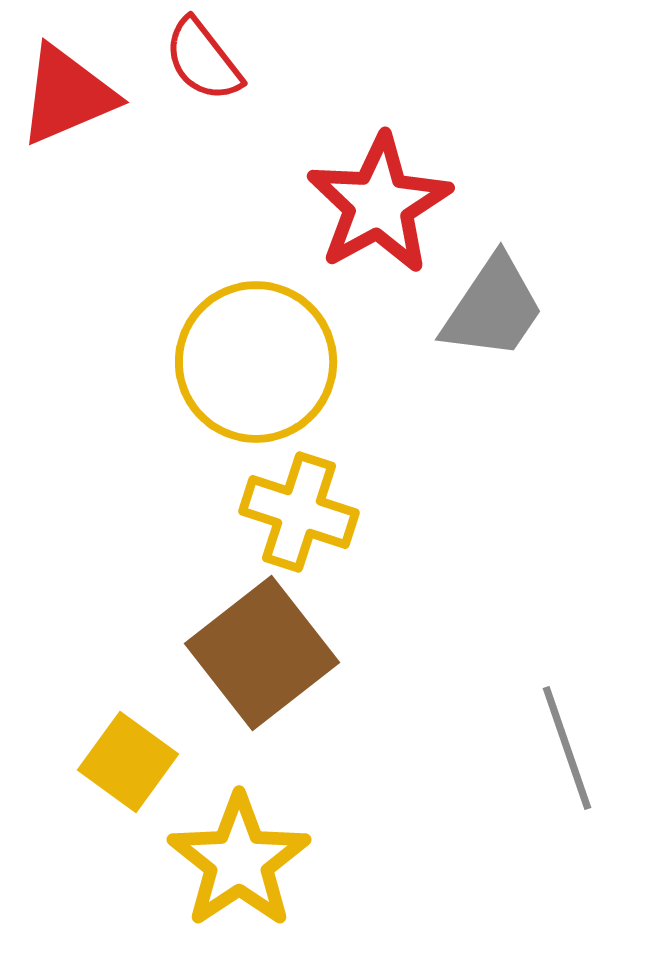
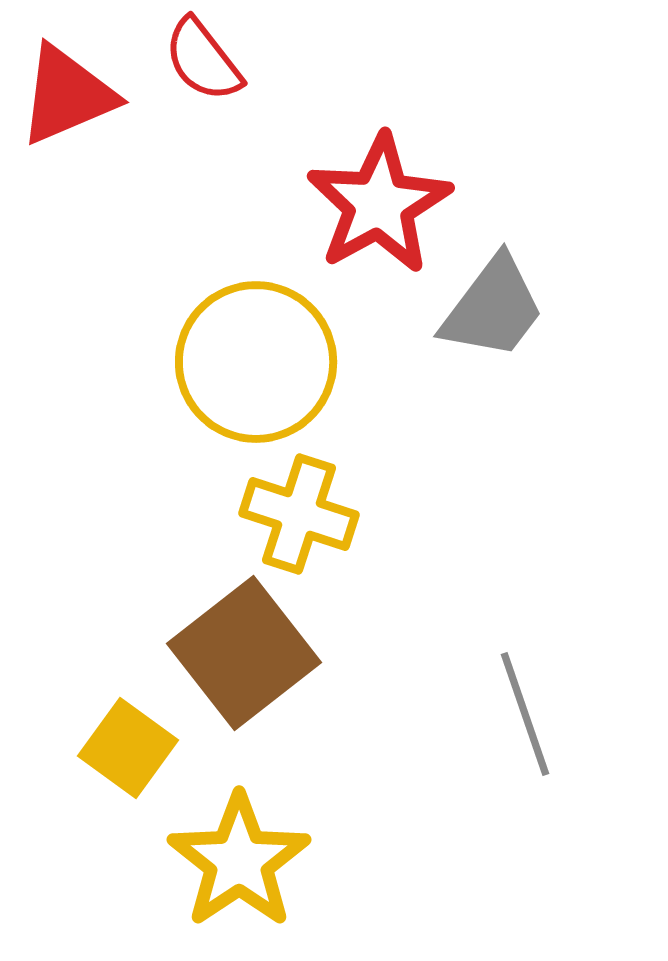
gray trapezoid: rotated 3 degrees clockwise
yellow cross: moved 2 px down
brown square: moved 18 px left
gray line: moved 42 px left, 34 px up
yellow square: moved 14 px up
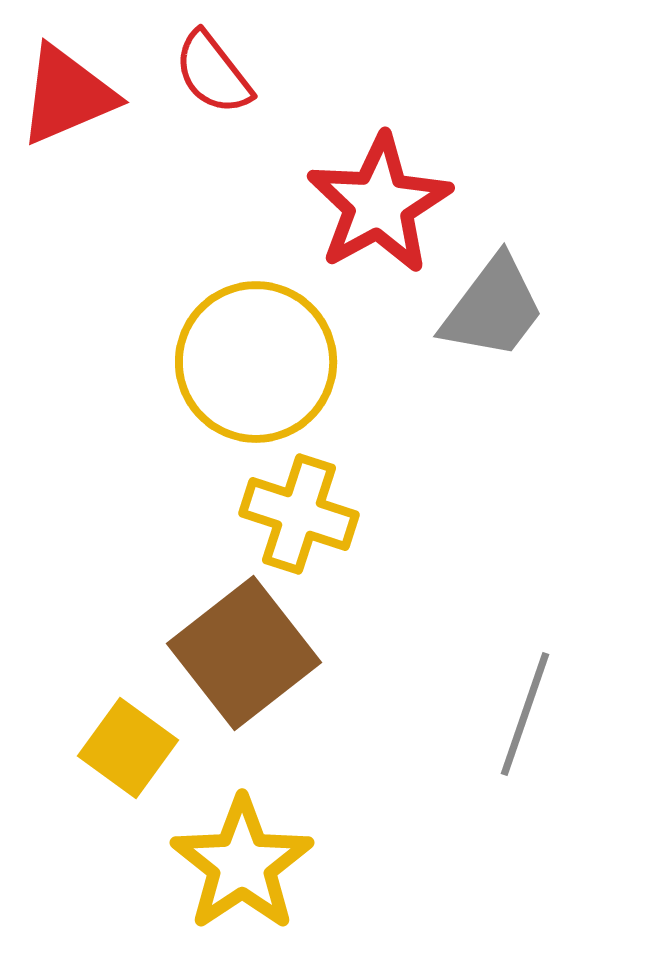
red semicircle: moved 10 px right, 13 px down
gray line: rotated 38 degrees clockwise
yellow star: moved 3 px right, 3 px down
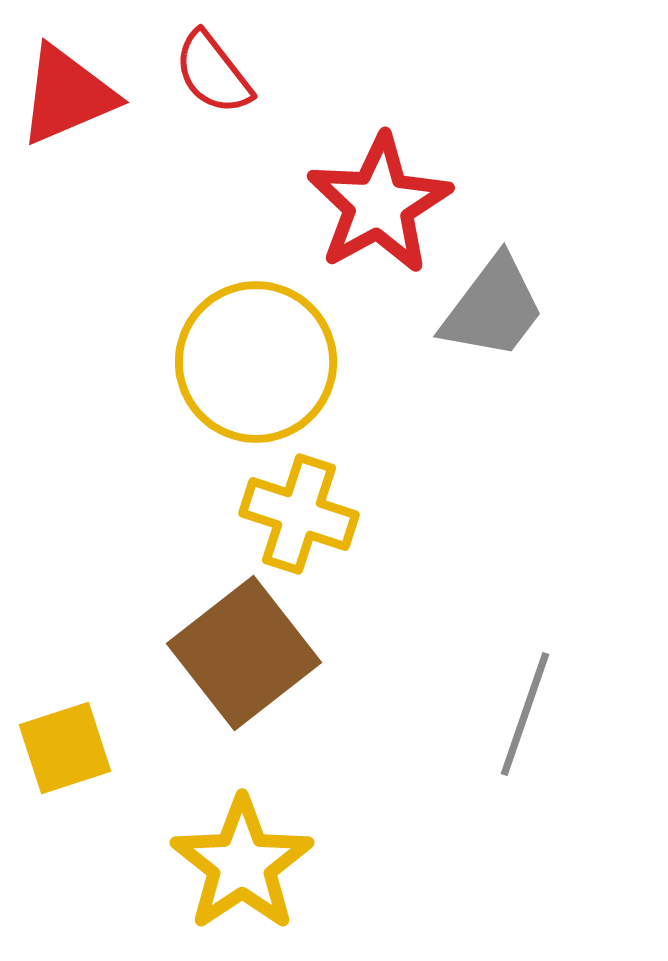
yellow square: moved 63 px left; rotated 36 degrees clockwise
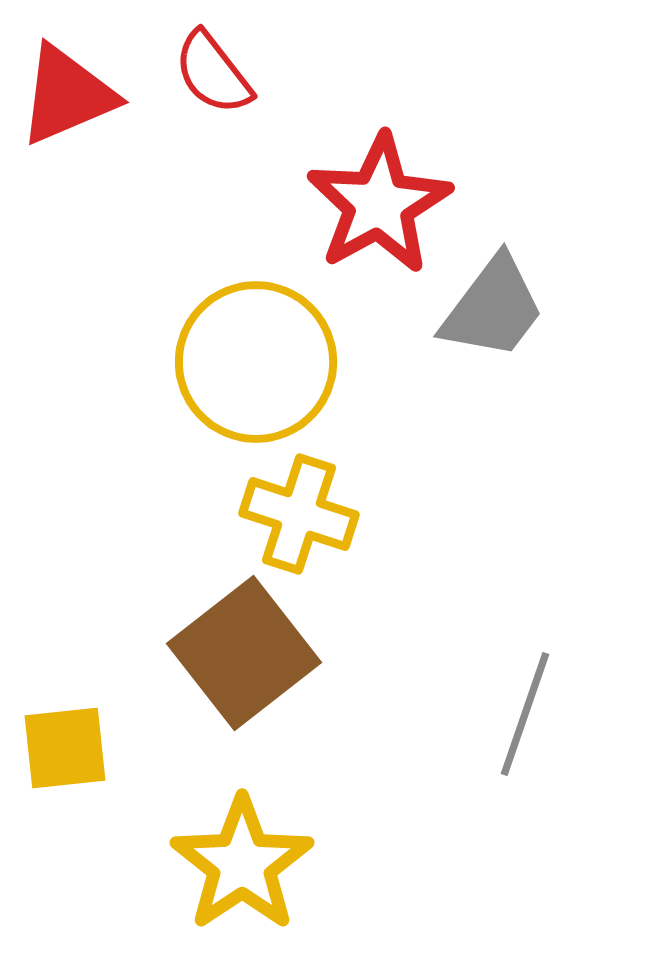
yellow square: rotated 12 degrees clockwise
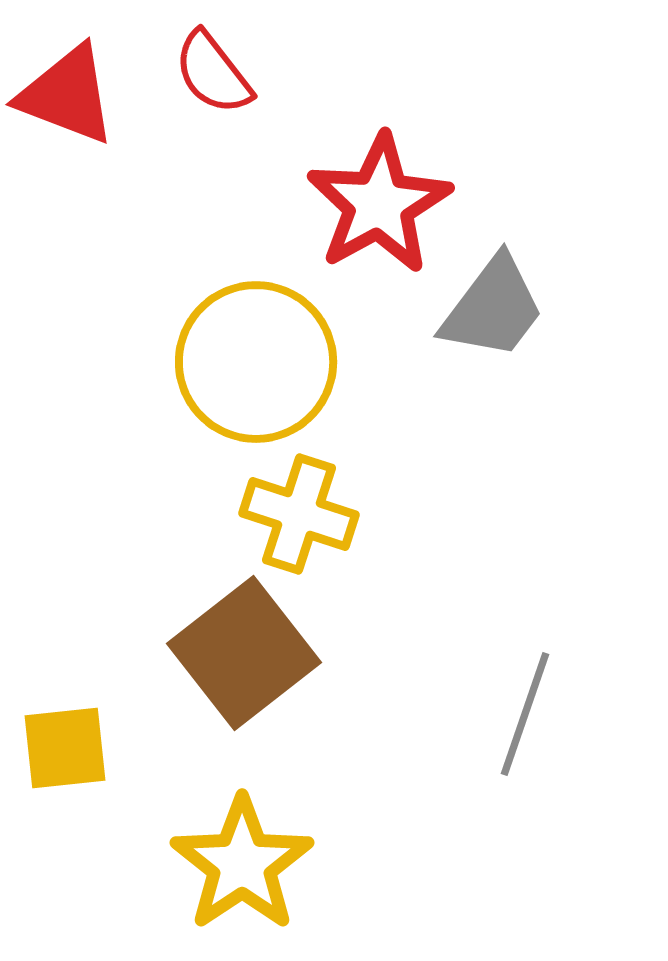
red triangle: rotated 44 degrees clockwise
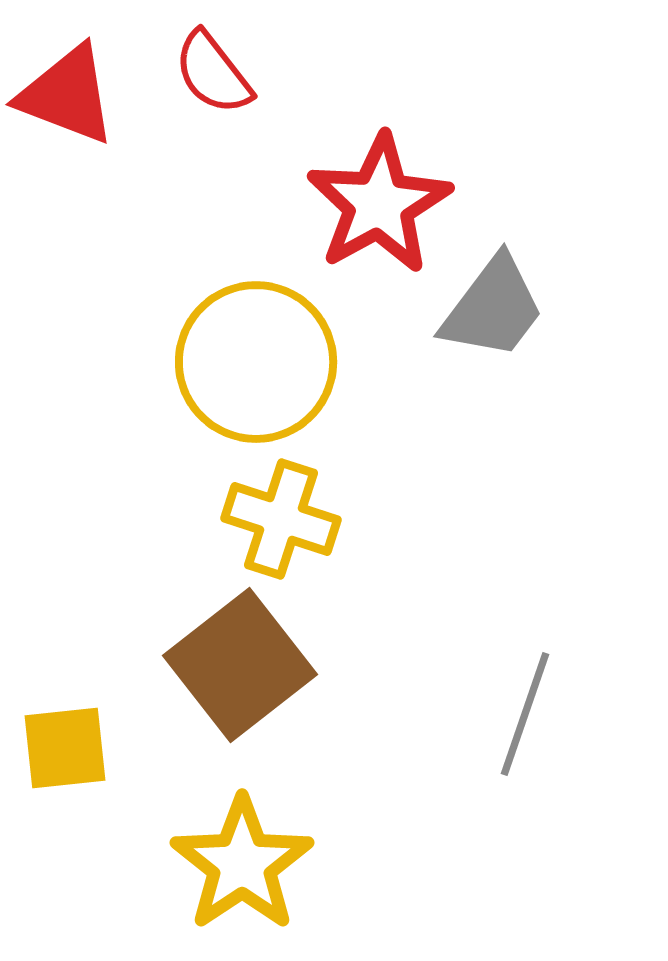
yellow cross: moved 18 px left, 5 px down
brown square: moved 4 px left, 12 px down
